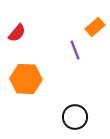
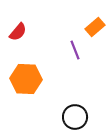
red semicircle: moved 1 px right, 1 px up
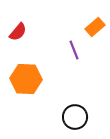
purple line: moved 1 px left
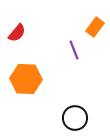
orange rectangle: rotated 12 degrees counterclockwise
red semicircle: moved 1 px left, 1 px down
black circle: moved 1 px down
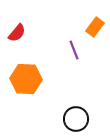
black circle: moved 1 px right, 1 px down
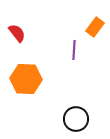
red semicircle: rotated 78 degrees counterclockwise
purple line: rotated 24 degrees clockwise
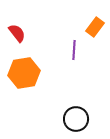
orange hexagon: moved 2 px left, 6 px up; rotated 12 degrees counterclockwise
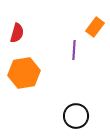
red semicircle: rotated 54 degrees clockwise
black circle: moved 3 px up
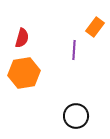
red semicircle: moved 5 px right, 5 px down
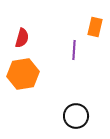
orange rectangle: rotated 24 degrees counterclockwise
orange hexagon: moved 1 px left, 1 px down
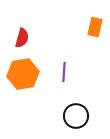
purple line: moved 10 px left, 22 px down
